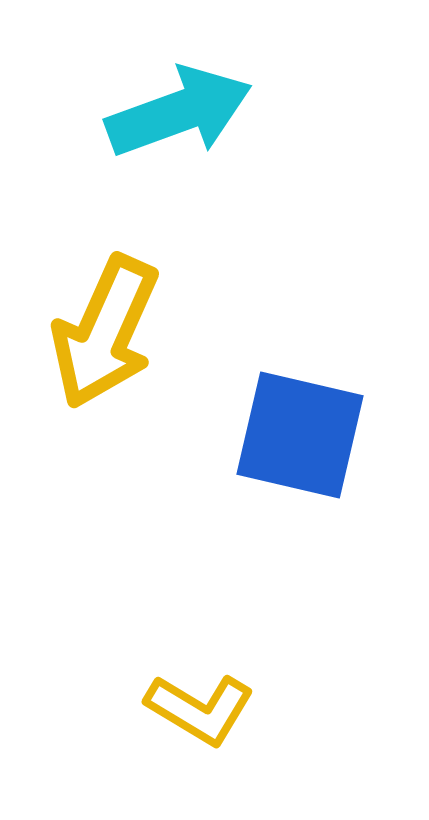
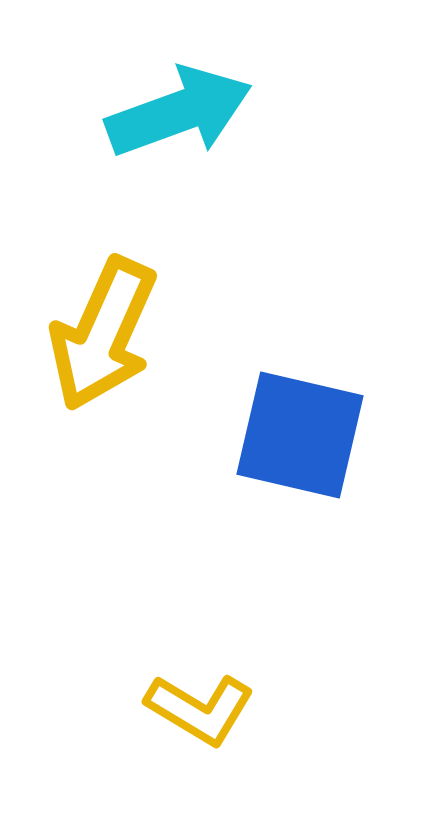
yellow arrow: moved 2 px left, 2 px down
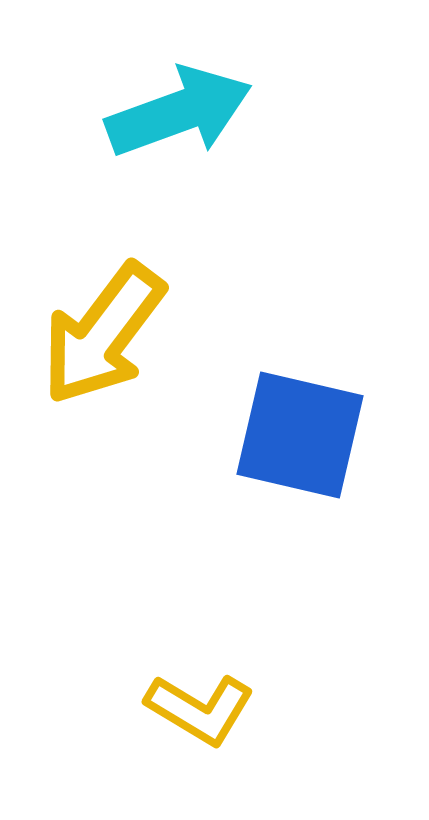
yellow arrow: rotated 13 degrees clockwise
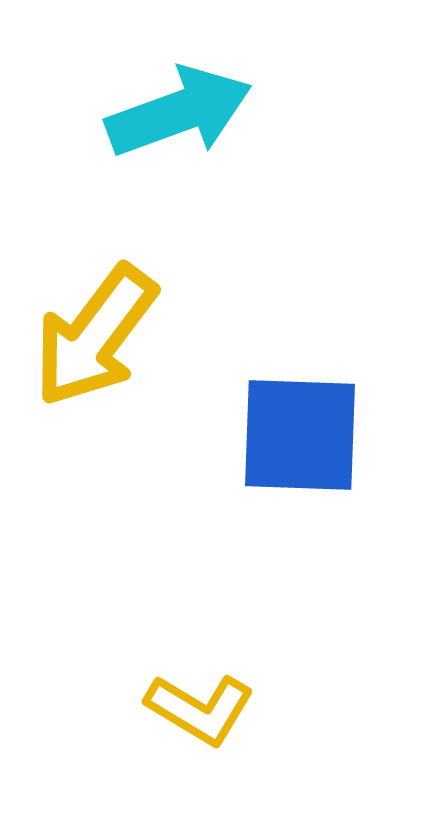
yellow arrow: moved 8 px left, 2 px down
blue square: rotated 11 degrees counterclockwise
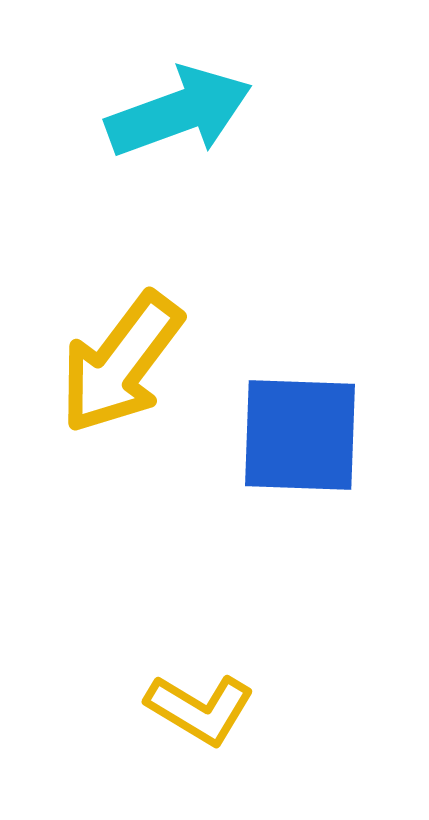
yellow arrow: moved 26 px right, 27 px down
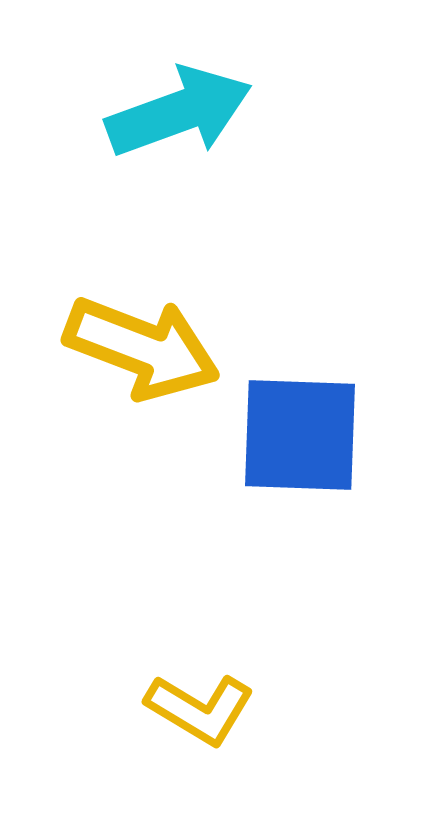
yellow arrow: moved 21 px right, 15 px up; rotated 106 degrees counterclockwise
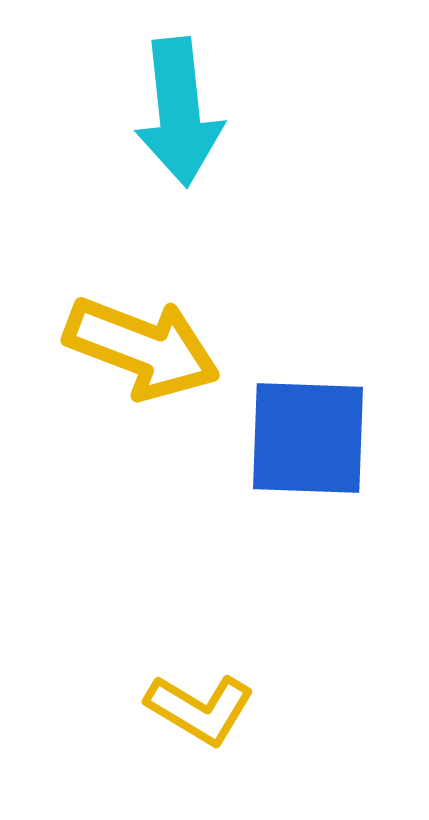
cyan arrow: rotated 104 degrees clockwise
blue square: moved 8 px right, 3 px down
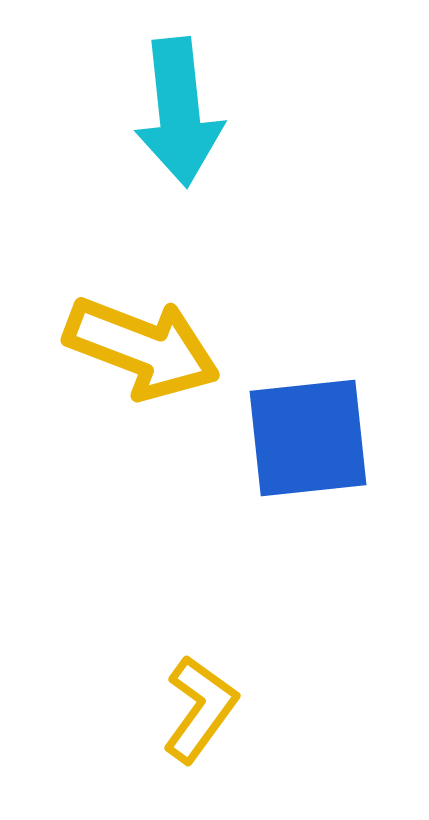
blue square: rotated 8 degrees counterclockwise
yellow L-shape: rotated 85 degrees counterclockwise
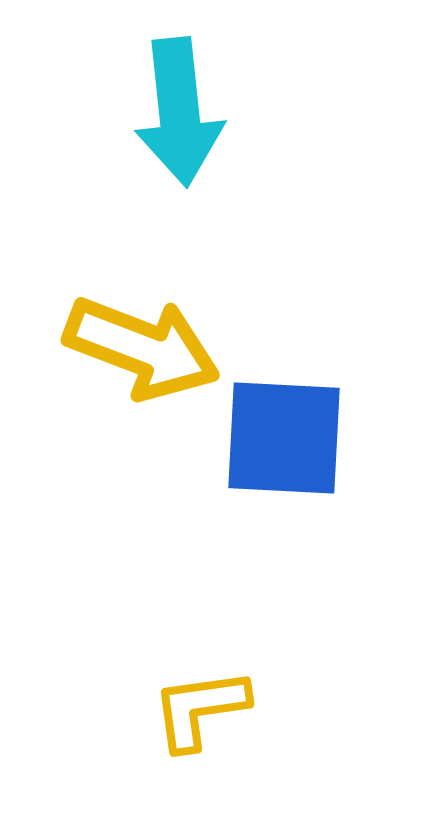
blue square: moved 24 px left; rotated 9 degrees clockwise
yellow L-shape: rotated 134 degrees counterclockwise
